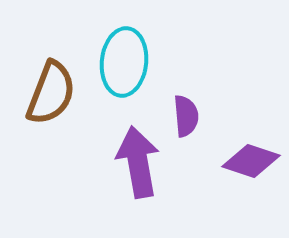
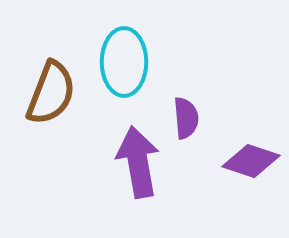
cyan ellipse: rotated 6 degrees counterclockwise
purple semicircle: moved 2 px down
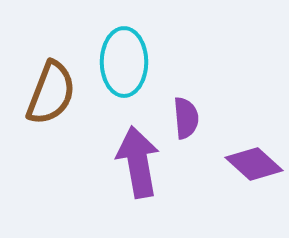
purple diamond: moved 3 px right, 3 px down; rotated 24 degrees clockwise
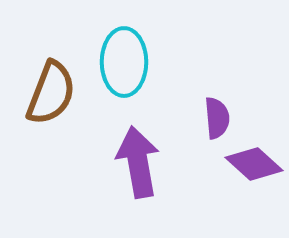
purple semicircle: moved 31 px right
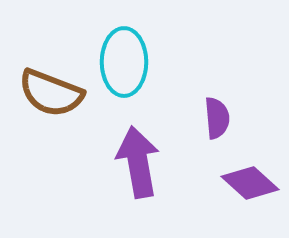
brown semicircle: rotated 90 degrees clockwise
purple diamond: moved 4 px left, 19 px down
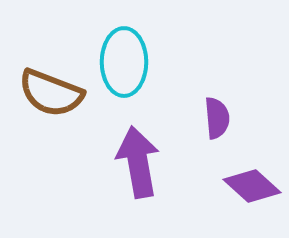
purple diamond: moved 2 px right, 3 px down
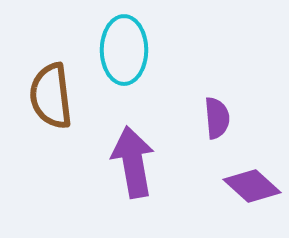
cyan ellipse: moved 12 px up
brown semicircle: moved 3 px down; rotated 62 degrees clockwise
purple arrow: moved 5 px left
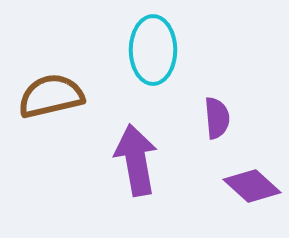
cyan ellipse: moved 29 px right
brown semicircle: rotated 84 degrees clockwise
purple arrow: moved 3 px right, 2 px up
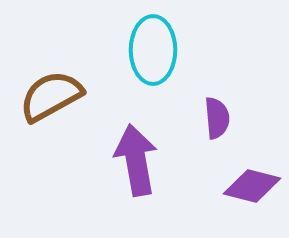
brown semicircle: rotated 16 degrees counterclockwise
purple diamond: rotated 28 degrees counterclockwise
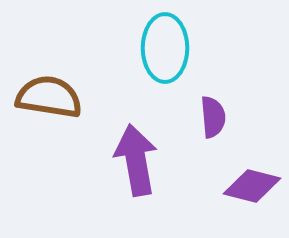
cyan ellipse: moved 12 px right, 2 px up
brown semicircle: moved 2 px left, 1 px down; rotated 38 degrees clockwise
purple semicircle: moved 4 px left, 1 px up
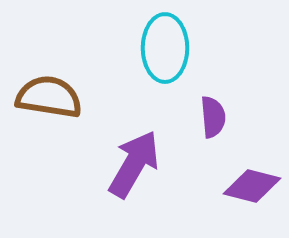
purple arrow: moved 2 px left, 4 px down; rotated 40 degrees clockwise
